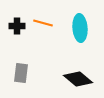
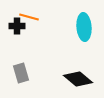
orange line: moved 14 px left, 6 px up
cyan ellipse: moved 4 px right, 1 px up
gray rectangle: rotated 24 degrees counterclockwise
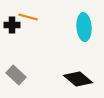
orange line: moved 1 px left
black cross: moved 5 px left, 1 px up
gray rectangle: moved 5 px left, 2 px down; rotated 30 degrees counterclockwise
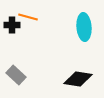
black diamond: rotated 32 degrees counterclockwise
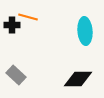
cyan ellipse: moved 1 px right, 4 px down
black diamond: rotated 8 degrees counterclockwise
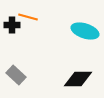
cyan ellipse: rotated 68 degrees counterclockwise
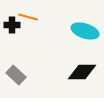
black diamond: moved 4 px right, 7 px up
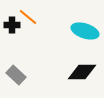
orange line: rotated 24 degrees clockwise
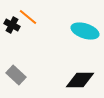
black cross: rotated 28 degrees clockwise
black diamond: moved 2 px left, 8 px down
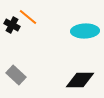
cyan ellipse: rotated 20 degrees counterclockwise
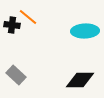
black cross: rotated 21 degrees counterclockwise
